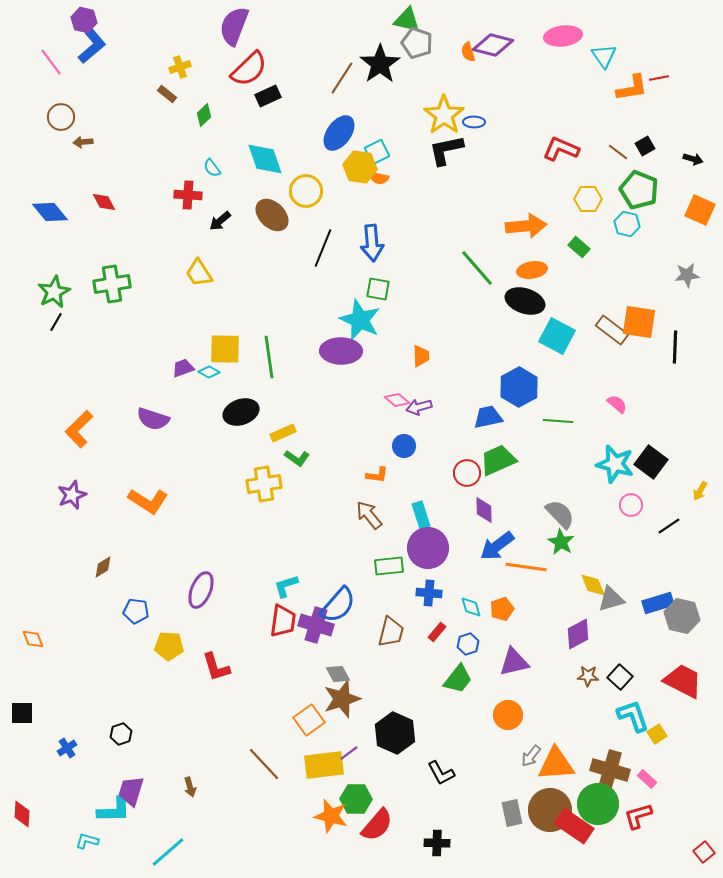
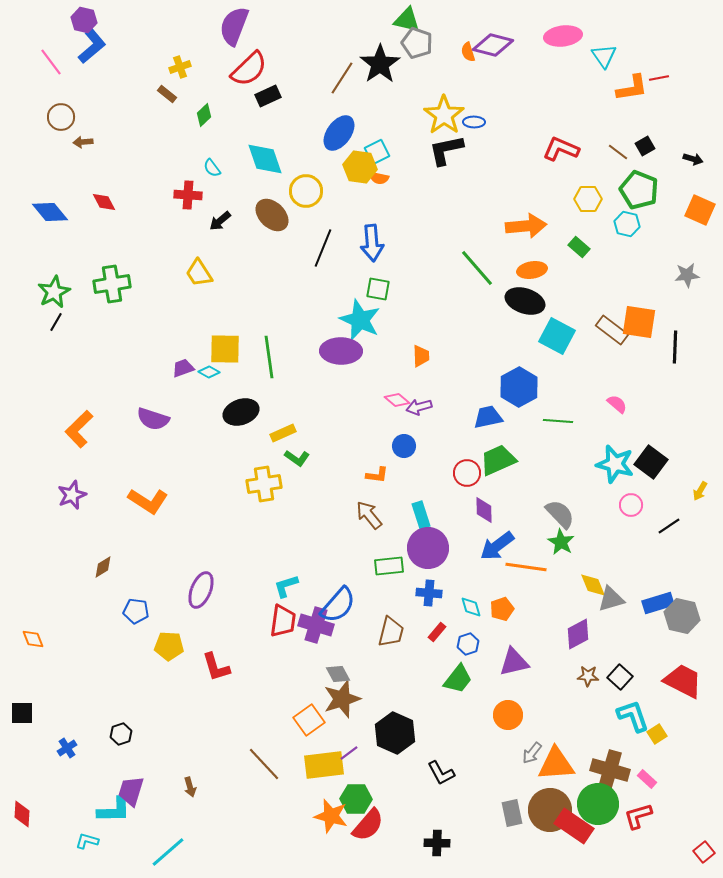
gray arrow at (531, 756): moved 1 px right, 3 px up
red semicircle at (377, 825): moved 9 px left
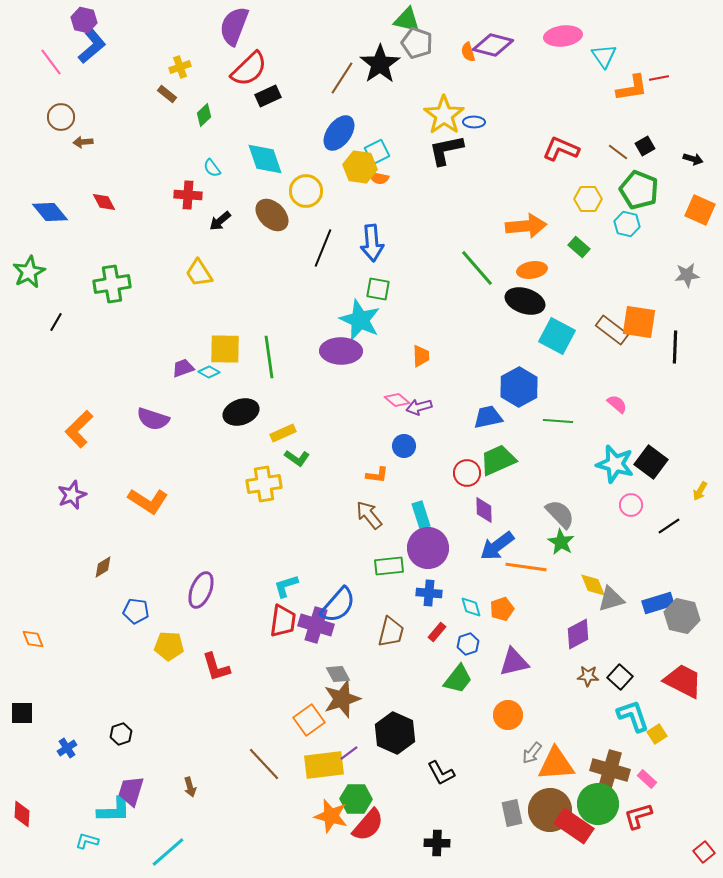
green star at (54, 292): moved 25 px left, 20 px up
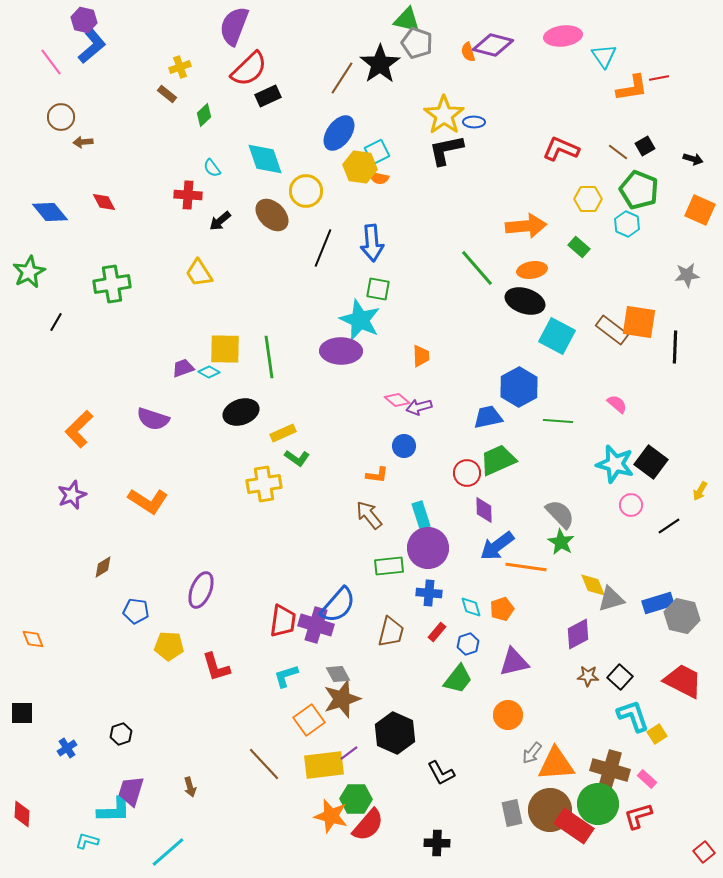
cyan hexagon at (627, 224): rotated 10 degrees clockwise
cyan L-shape at (286, 586): moved 90 px down
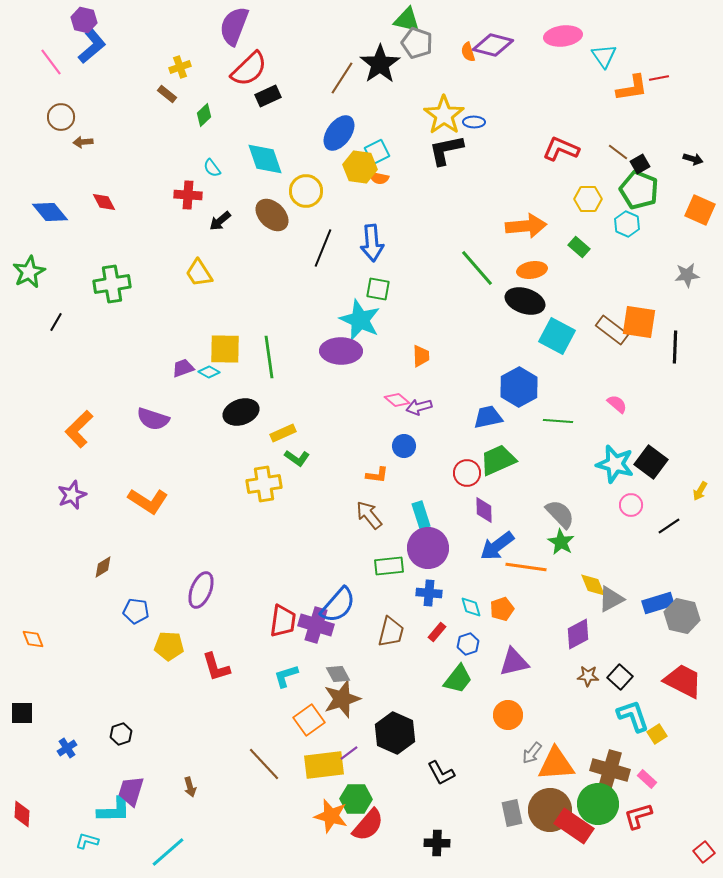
black square at (645, 146): moved 5 px left, 18 px down
gray triangle at (611, 599): rotated 12 degrees counterclockwise
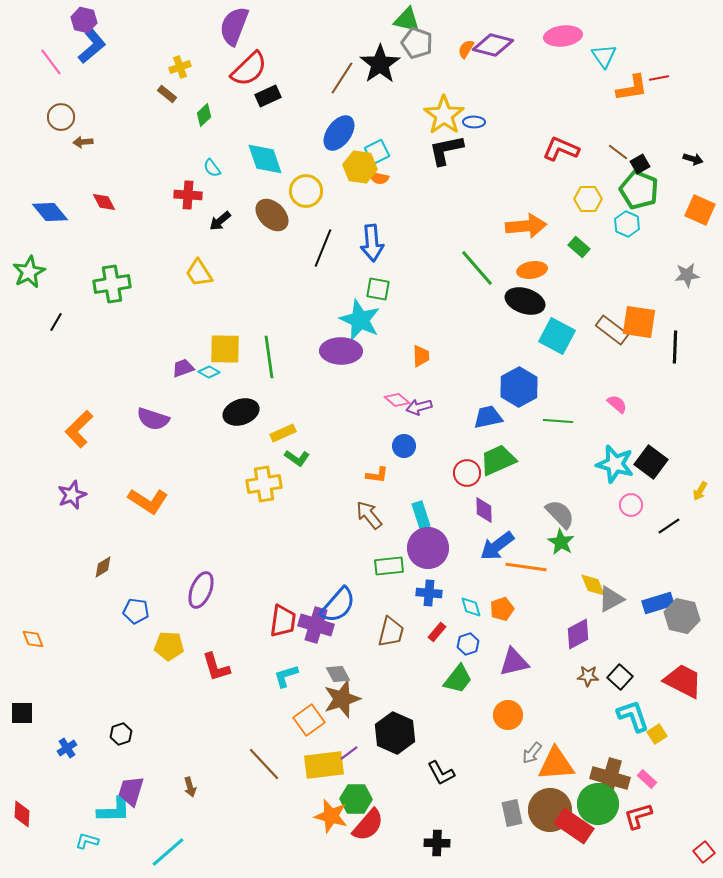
orange semicircle at (468, 52): moved 2 px left, 3 px up; rotated 48 degrees clockwise
brown cross at (610, 770): moved 8 px down
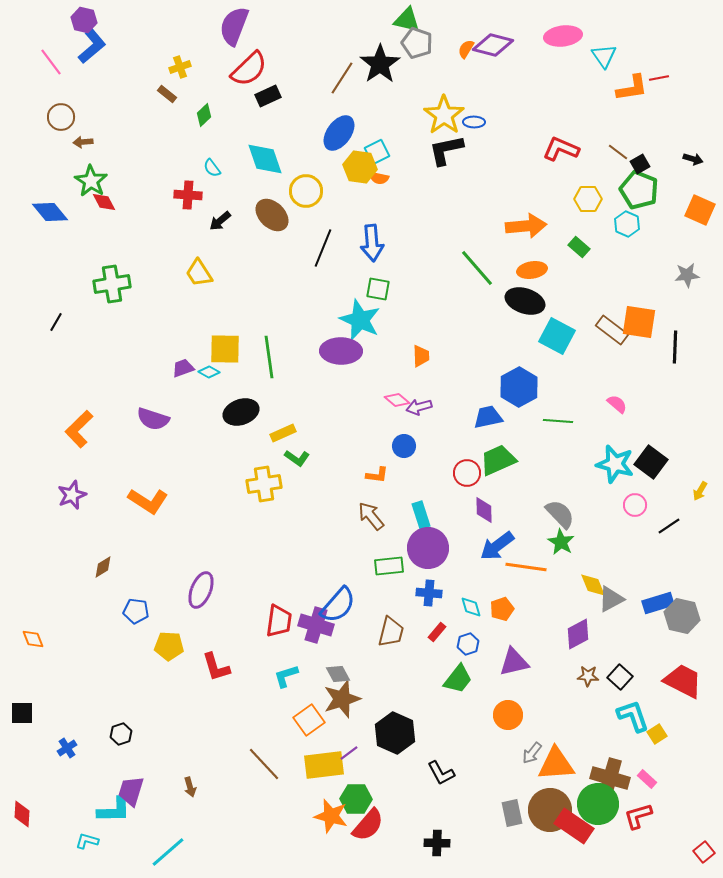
green star at (29, 272): moved 62 px right, 91 px up; rotated 12 degrees counterclockwise
pink circle at (631, 505): moved 4 px right
brown arrow at (369, 515): moved 2 px right, 1 px down
red trapezoid at (283, 621): moved 4 px left
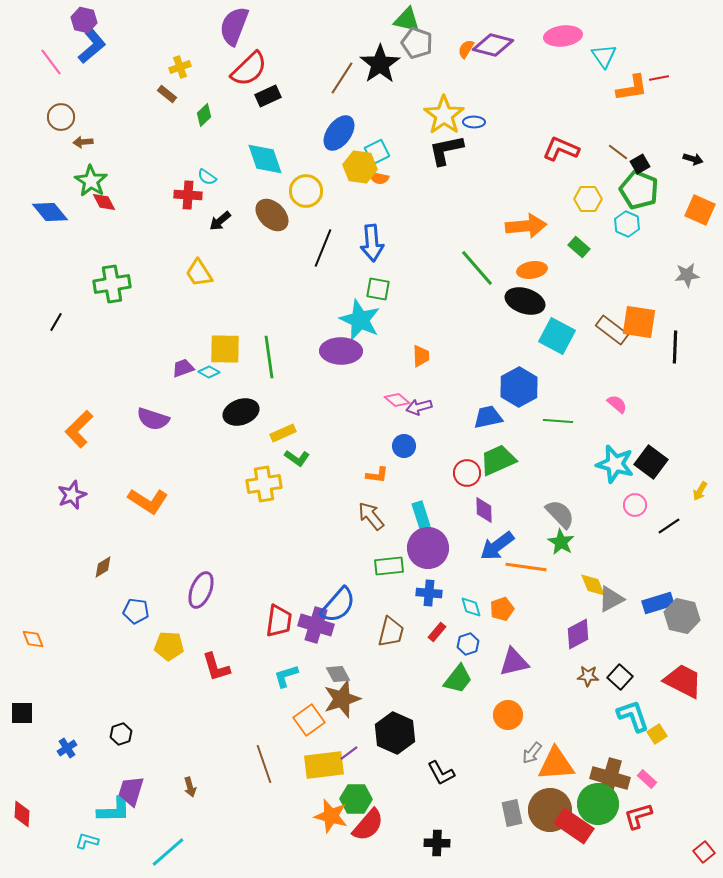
cyan semicircle at (212, 168): moved 5 px left, 9 px down; rotated 18 degrees counterclockwise
brown line at (264, 764): rotated 24 degrees clockwise
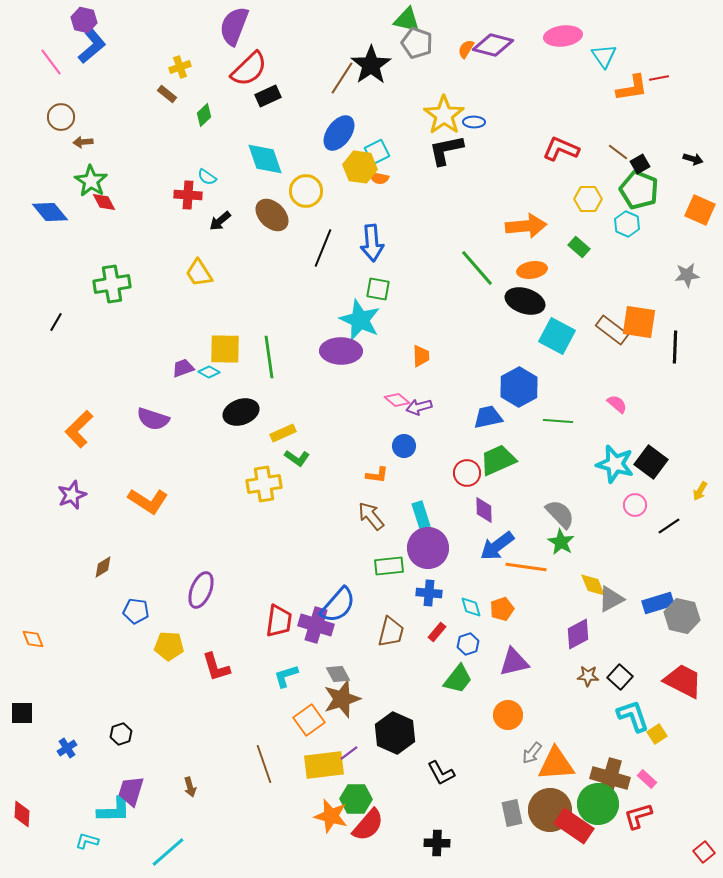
black star at (380, 64): moved 9 px left, 1 px down
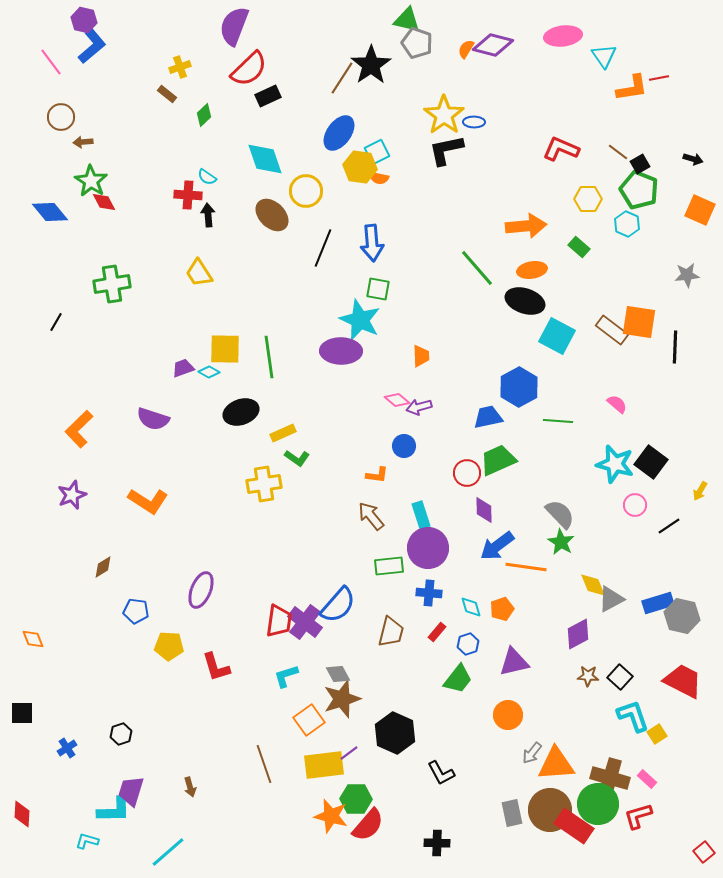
black arrow at (220, 221): moved 12 px left, 6 px up; rotated 125 degrees clockwise
purple cross at (316, 625): moved 11 px left, 3 px up; rotated 20 degrees clockwise
